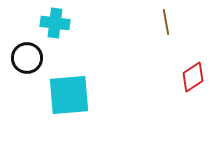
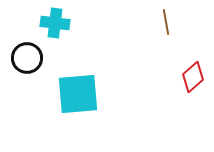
red diamond: rotated 8 degrees counterclockwise
cyan square: moved 9 px right, 1 px up
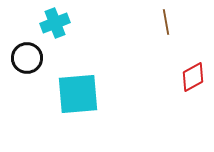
cyan cross: rotated 28 degrees counterclockwise
red diamond: rotated 12 degrees clockwise
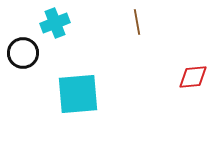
brown line: moved 29 px left
black circle: moved 4 px left, 5 px up
red diamond: rotated 24 degrees clockwise
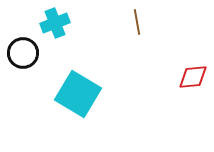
cyan square: rotated 36 degrees clockwise
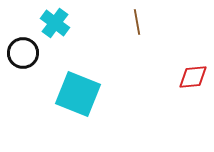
cyan cross: rotated 32 degrees counterclockwise
cyan square: rotated 9 degrees counterclockwise
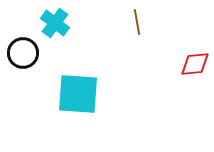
red diamond: moved 2 px right, 13 px up
cyan square: rotated 18 degrees counterclockwise
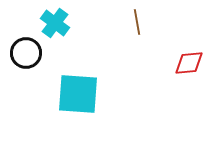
black circle: moved 3 px right
red diamond: moved 6 px left, 1 px up
